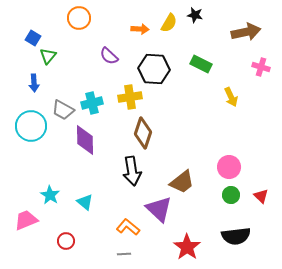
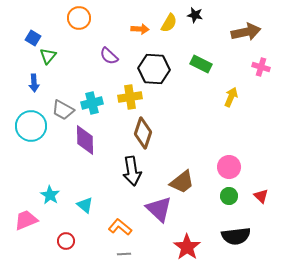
yellow arrow: rotated 132 degrees counterclockwise
green circle: moved 2 px left, 1 px down
cyan triangle: moved 3 px down
orange L-shape: moved 8 px left
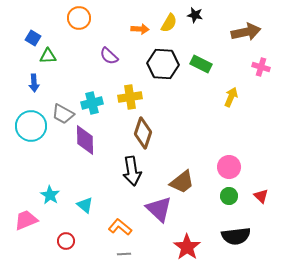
green triangle: rotated 48 degrees clockwise
black hexagon: moved 9 px right, 5 px up
gray trapezoid: moved 4 px down
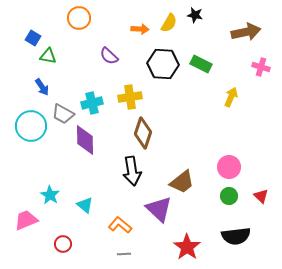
green triangle: rotated 12 degrees clockwise
blue arrow: moved 8 px right, 4 px down; rotated 30 degrees counterclockwise
orange L-shape: moved 2 px up
red circle: moved 3 px left, 3 px down
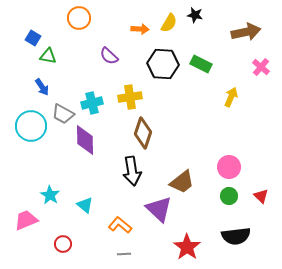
pink cross: rotated 24 degrees clockwise
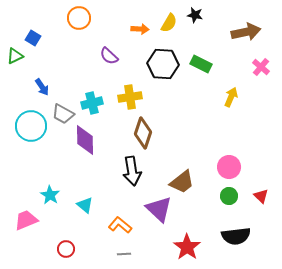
green triangle: moved 33 px left; rotated 36 degrees counterclockwise
red circle: moved 3 px right, 5 px down
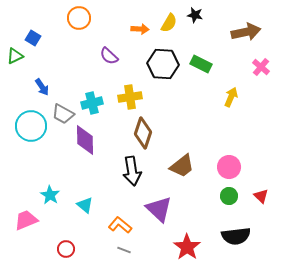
brown trapezoid: moved 16 px up
gray line: moved 4 px up; rotated 24 degrees clockwise
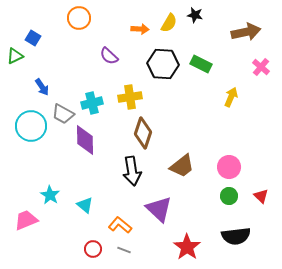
red circle: moved 27 px right
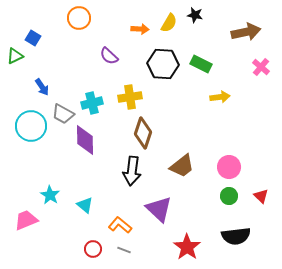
yellow arrow: moved 11 px left; rotated 60 degrees clockwise
black arrow: rotated 16 degrees clockwise
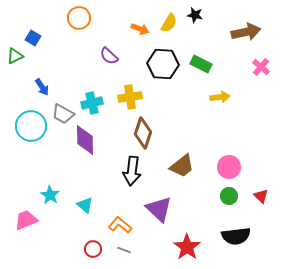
orange arrow: rotated 18 degrees clockwise
